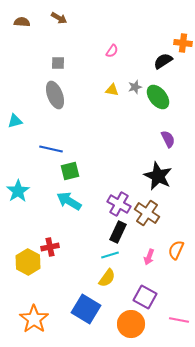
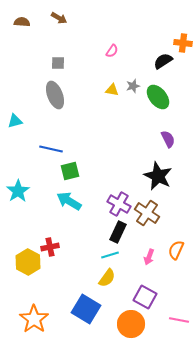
gray star: moved 2 px left, 1 px up
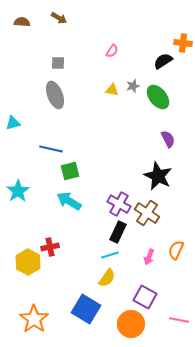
cyan triangle: moved 2 px left, 2 px down
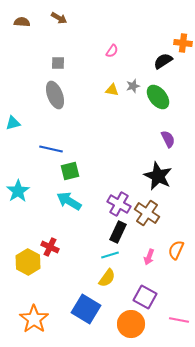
red cross: rotated 36 degrees clockwise
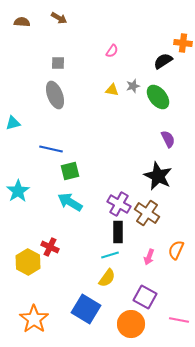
cyan arrow: moved 1 px right, 1 px down
black rectangle: rotated 25 degrees counterclockwise
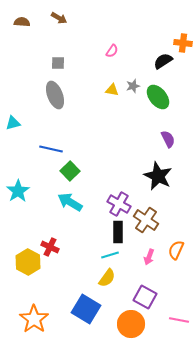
green square: rotated 30 degrees counterclockwise
brown cross: moved 1 px left, 7 px down
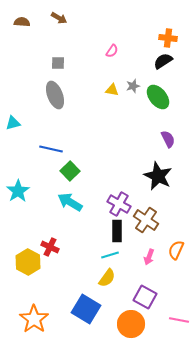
orange cross: moved 15 px left, 5 px up
black rectangle: moved 1 px left, 1 px up
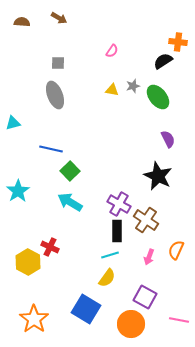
orange cross: moved 10 px right, 4 px down
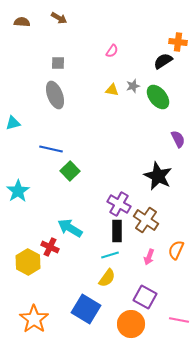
purple semicircle: moved 10 px right
cyan arrow: moved 26 px down
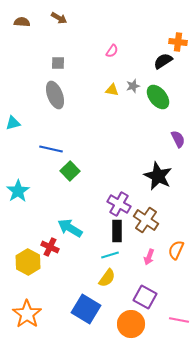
orange star: moved 7 px left, 5 px up
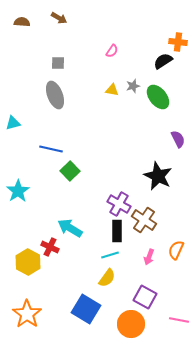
brown cross: moved 2 px left
